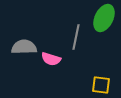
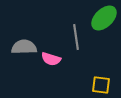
green ellipse: rotated 20 degrees clockwise
gray line: rotated 20 degrees counterclockwise
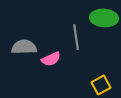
green ellipse: rotated 48 degrees clockwise
pink semicircle: rotated 42 degrees counterclockwise
yellow square: rotated 36 degrees counterclockwise
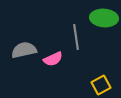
gray semicircle: moved 3 px down; rotated 10 degrees counterclockwise
pink semicircle: moved 2 px right
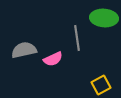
gray line: moved 1 px right, 1 px down
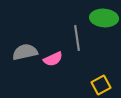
gray semicircle: moved 1 px right, 2 px down
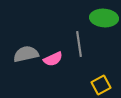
gray line: moved 2 px right, 6 px down
gray semicircle: moved 1 px right, 2 px down
